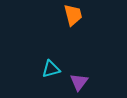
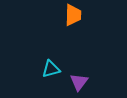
orange trapezoid: rotated 15 degrees clockwise
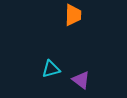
purple triangle: moved 2 px right, 2 px up; rotated 30 degrees counterclockwise
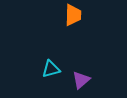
purple triangle: rotated 42 degrees clockwise
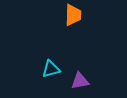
purple triangle: moved 1 px left, 1 px down; rotated 30 degrees clockwise
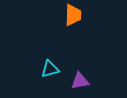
cyan triangle: moved 1 px left
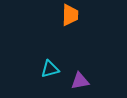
orange trapezoid: moved 3 px left
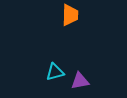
cyan triangle: moved 5 px right, 3 px down
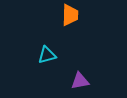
cyan triangle: moved 8 px left, 17 px up
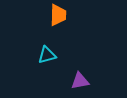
orange trapezoid: moved 12 px left
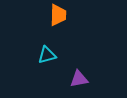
purple triangle: moved 1 px left, 2 px up
